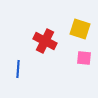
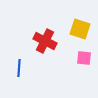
blue line: moved 1 px right, 1 px up
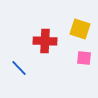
red cross: rotated 25 degrees counterclockwise
blue line: rotated 48 degrees counterclockwise
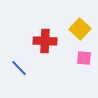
yellow square: rotated 25 degrees clockwise
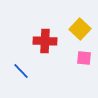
blue line: moved 2 px right, 3 px down
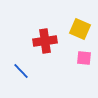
yellow square: rotated 20 degrees counterclockwise
red cross: rotated 10 degrees counterclockwise
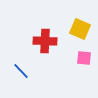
red cross: rotated 10 degrees clockwise
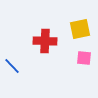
yellow square: rotated 35 degrees counterclockwise
blue line: moved 9 px left, 5 px up
